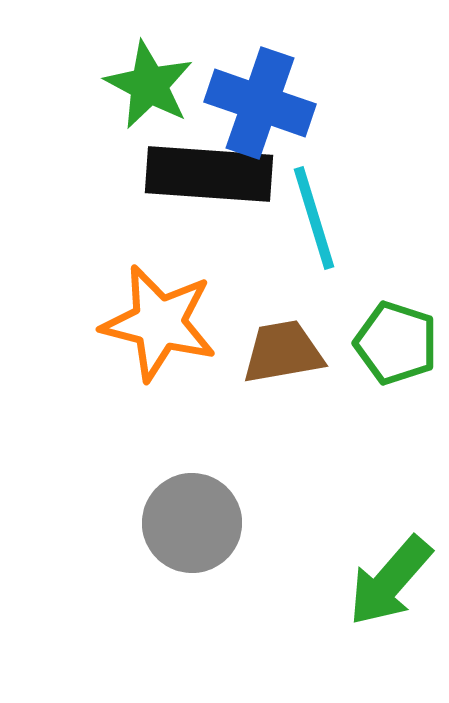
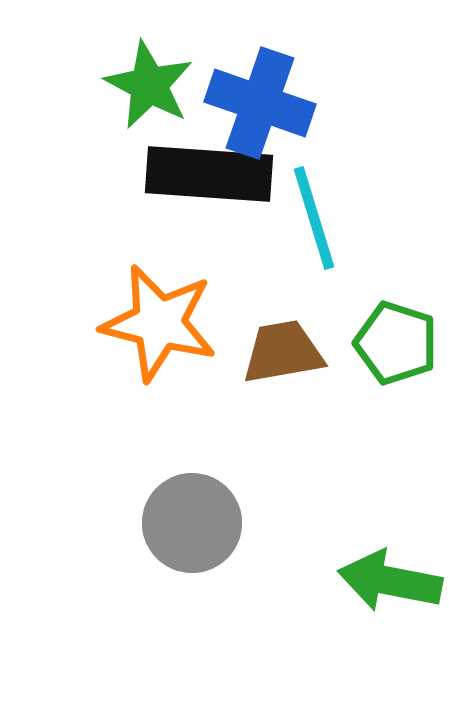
green arrow: rotated 60 degrees clockwise
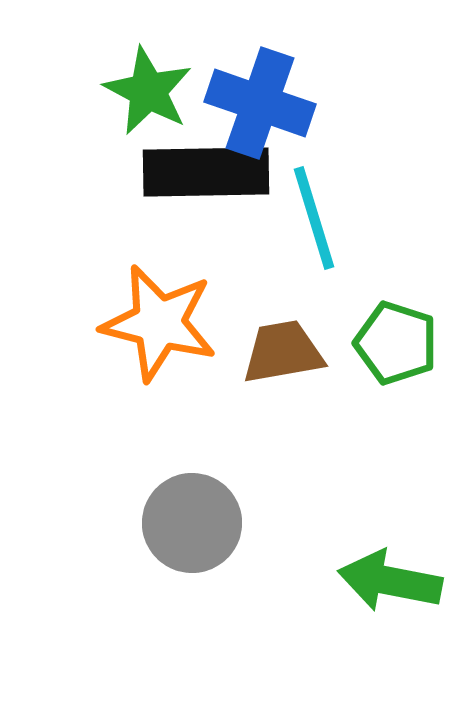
green star: moved 1 px left, 6 px down
black rectangle: moved 3 px left, 2 px up; rotated 5 degrees counterclockwise
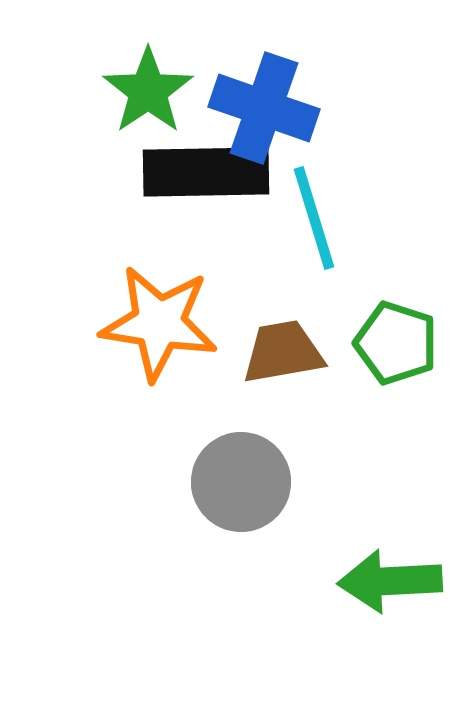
green star: rotated 10 degrees clockwise
blue cross: moved 4 px right, 5 px down
orange star: rotated 5 degrees counterclockwise
gray circle: moved 49 px right, 41 px up
green arrow: rotated 14 degrees counterclockwise
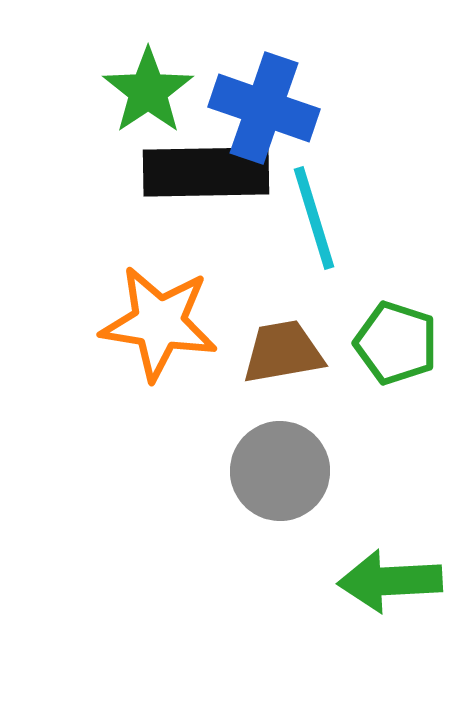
gray circle: moved 39 px right, 11 px up
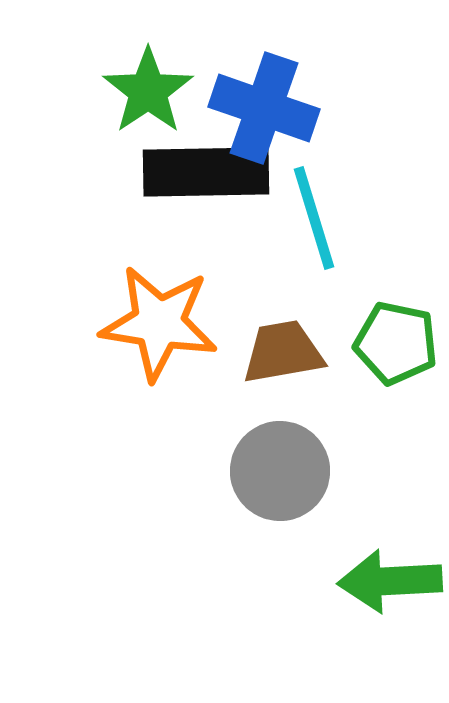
green pentagon: rotated 6 degrees counterclockwise
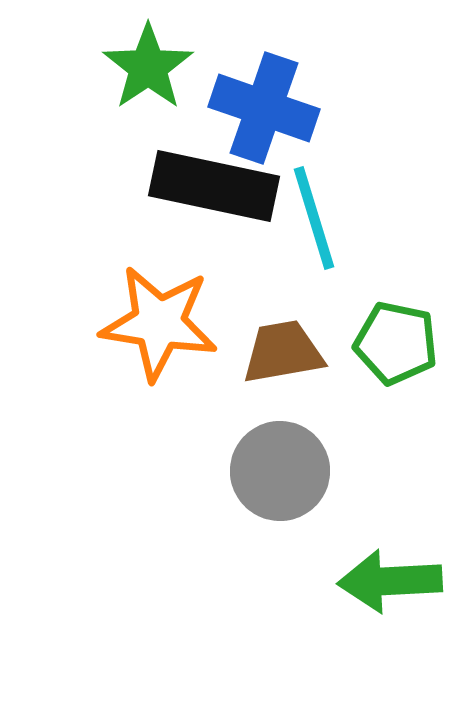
green star: moved 24 px up
black rectangle: moved 8 px right, 14 px down; rotated 13 degrees clockwise
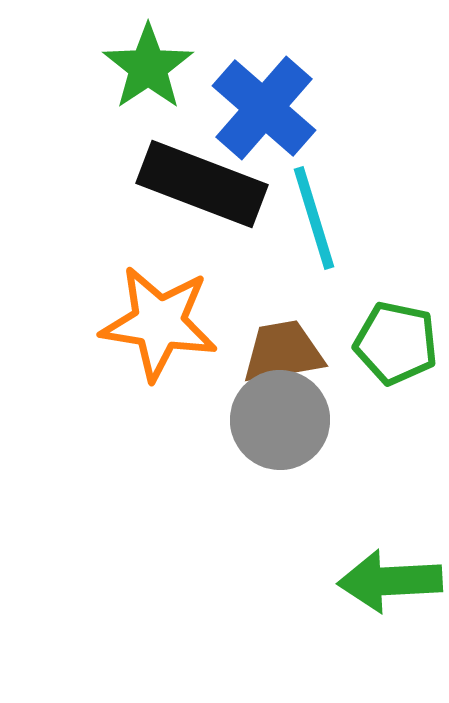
blue cross: rotated 22 degrees clockwise
black rectangle: moved 12 px left, 2 px up; rotated 9 degrees clockwise
gray circle: moved 51 px up
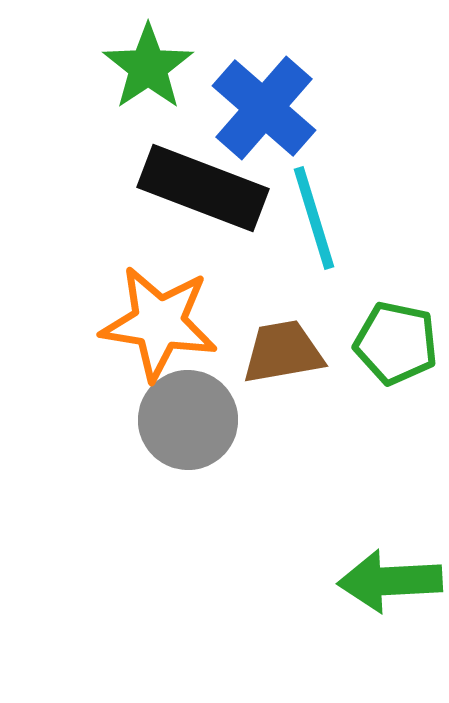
black rectangle: moved 1 px right, 4 px down
gray circle: moved 92 px left
